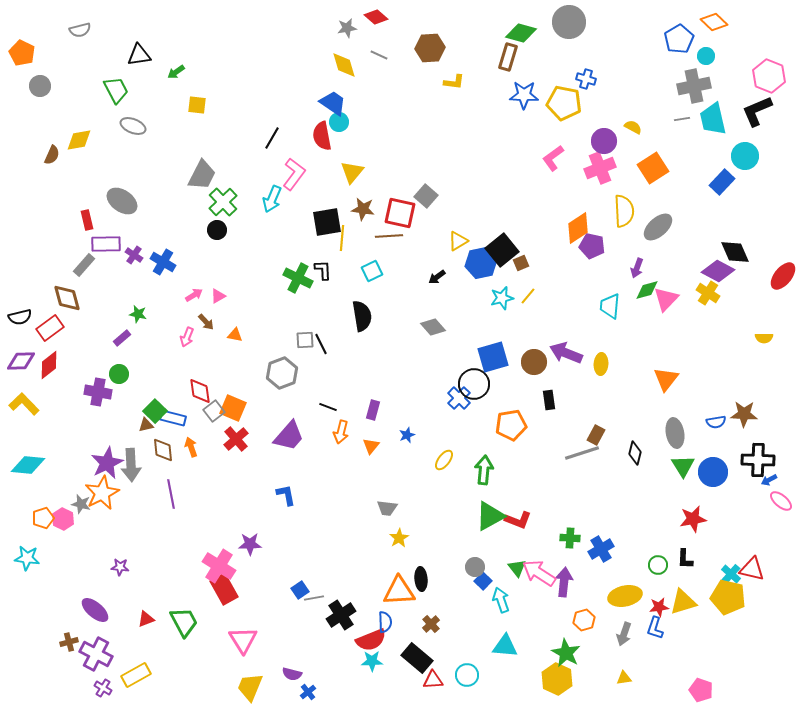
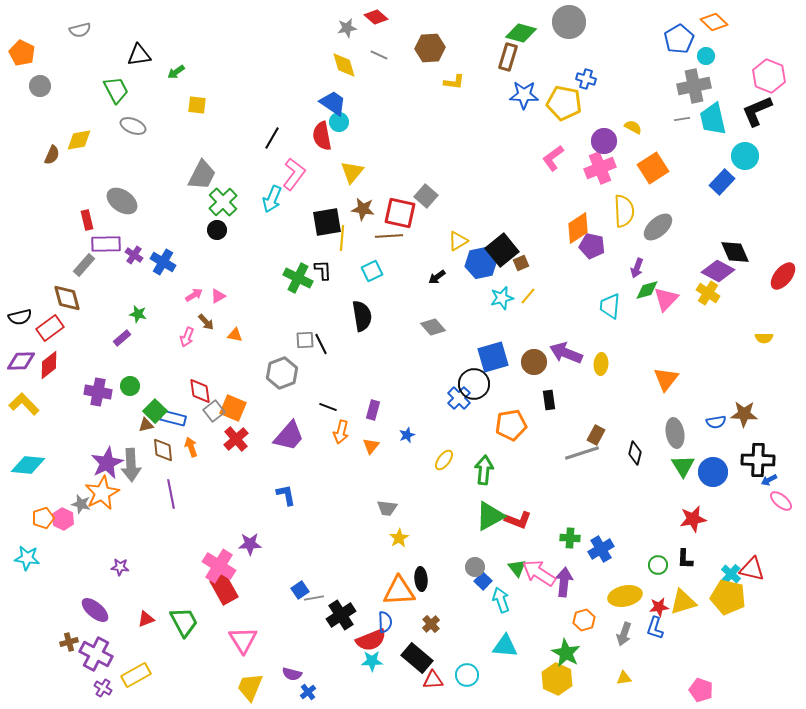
green circle at (119, 374): moved 11 px right, 12 px down
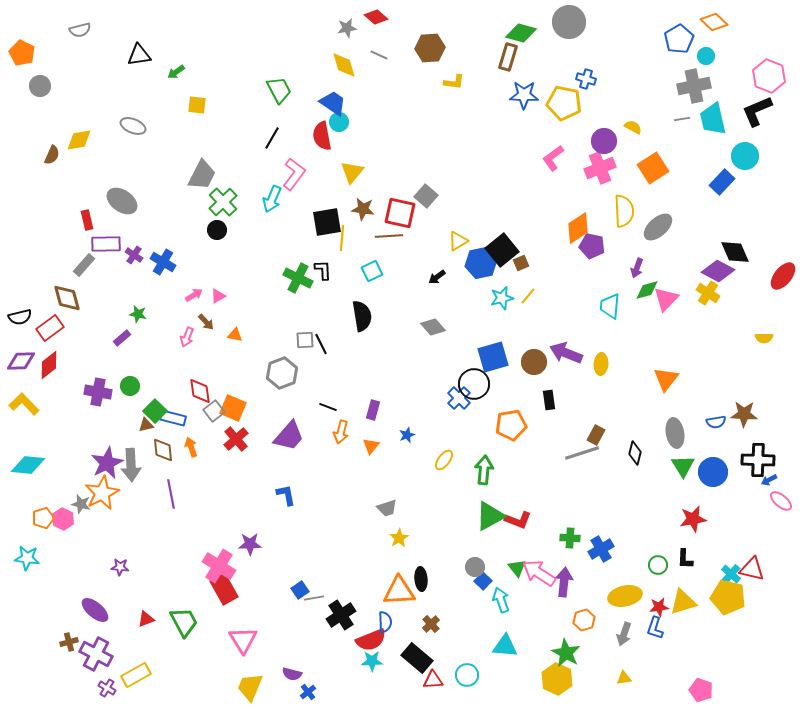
green trapezoid at (116, 90): moved 163 px right
gray trapezoid at (387, 508): rotated 25 degrees counterclockwise
purple cross at (103, 688): moved 4 px right
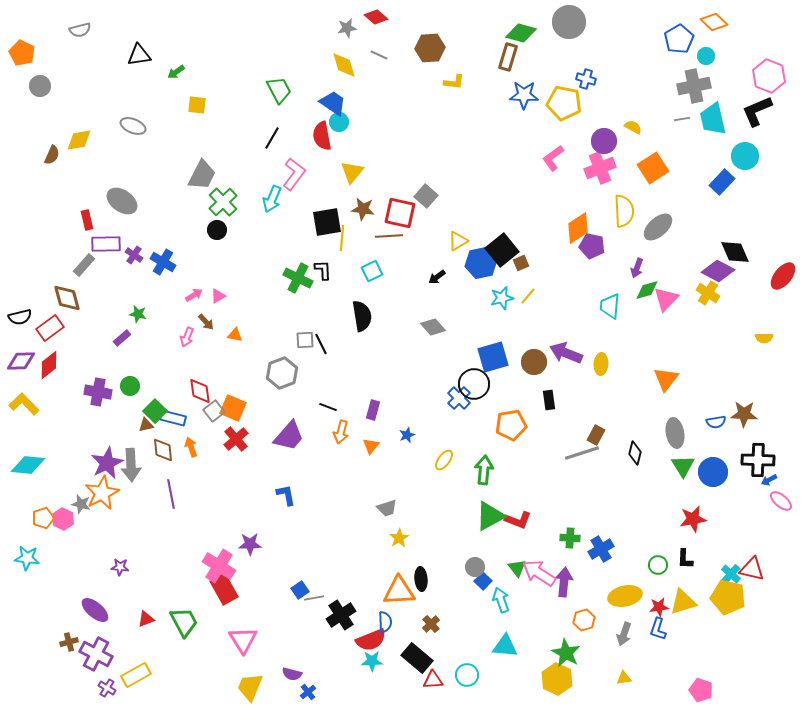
blue L-shape at (655, 628): moved 3 px right, 1 px down
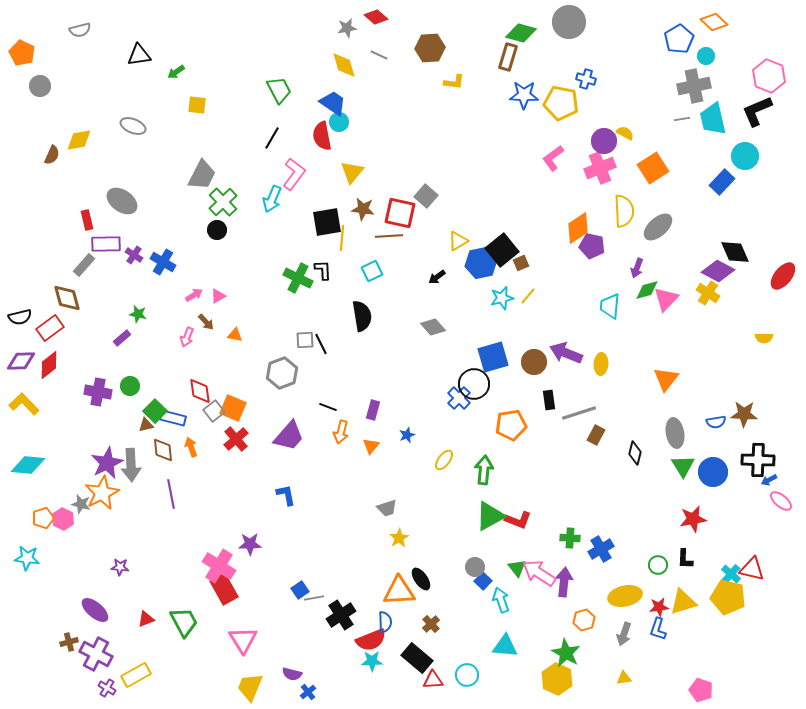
yellow pentagon at (564, 103): moved 3 px left
yellow semicircle at (633, 127): moved 8 px left, 6 px down
gray line at (582, 453): moved 3 px left, 40 px up
black ellipse at (421, 579): rotated 30 degrees counterclockwise
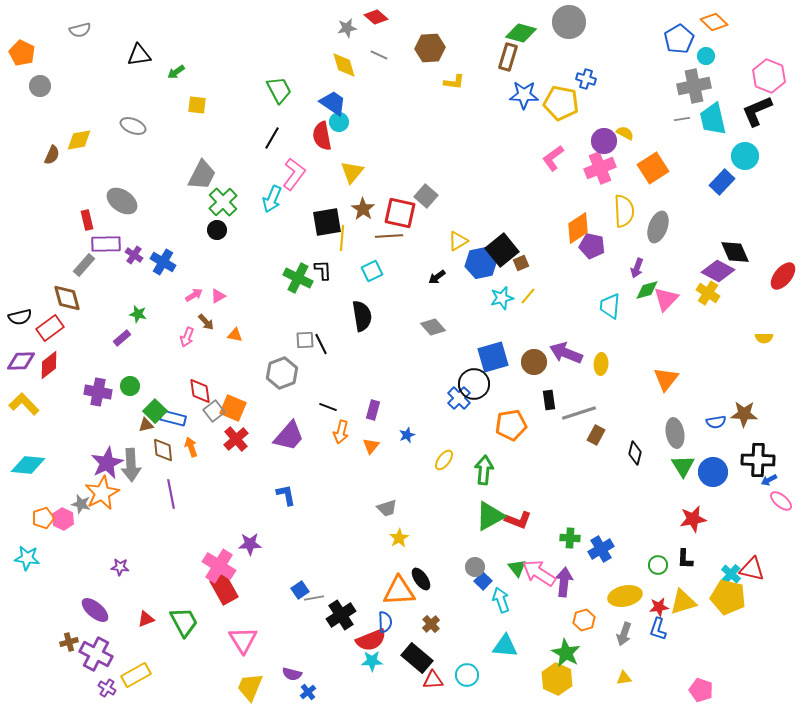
brown star at (363, 209): rotated 25 degrees clockwise
gray ellipse at (658, 227): rotated 28 degrees counterclockwise
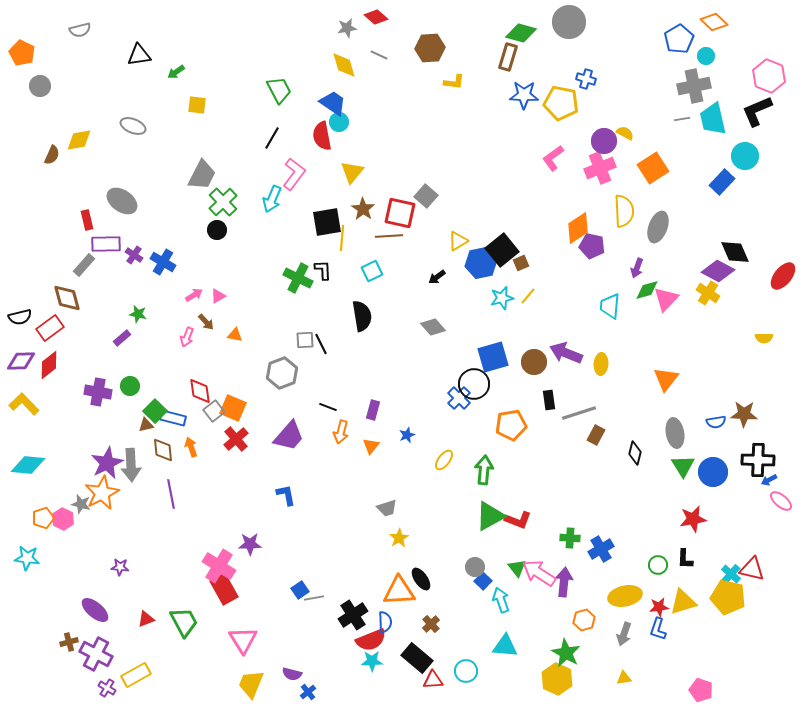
black cross at (341, 615): moved 12 px right
cyan circle at (467, 675): moved 1 px left, 4 px up
yellow trapezoid at (250, 687): moved 1 px right, 3 px up
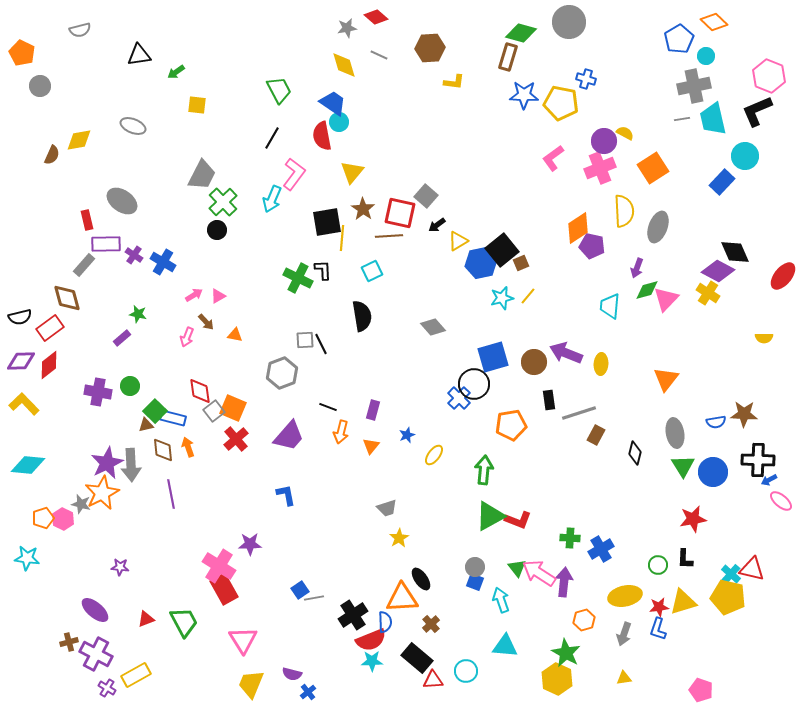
black arrow at (437, 277): moved 52 px up
orange arrow at (191, 447): moved 3 px left
yellow ellipse at (444, 460): moved 10 px left, 5 px up
blue square at (483, 581): moved 8 px left, 1 px down; rotated 24 degrees counterclockwise
orange triangle at (399, 591): moved 3 px right, 7 px down
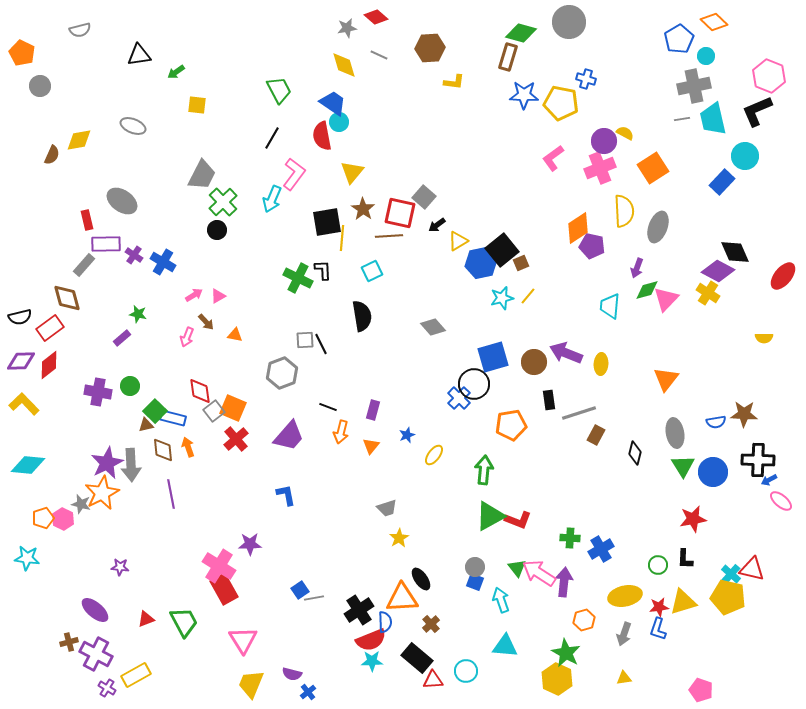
gray square at (426, 196): moved 2 px left, 1 px down
black cross at (353, 615): moved 6 px right, 5 px up
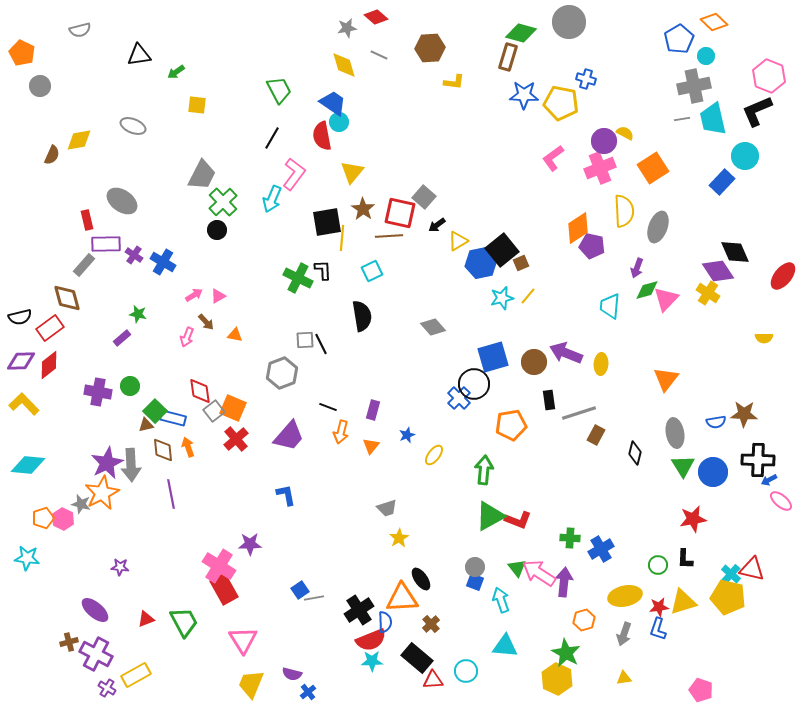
purple diamond at (718, 271): rotated 28 degrees clockwise
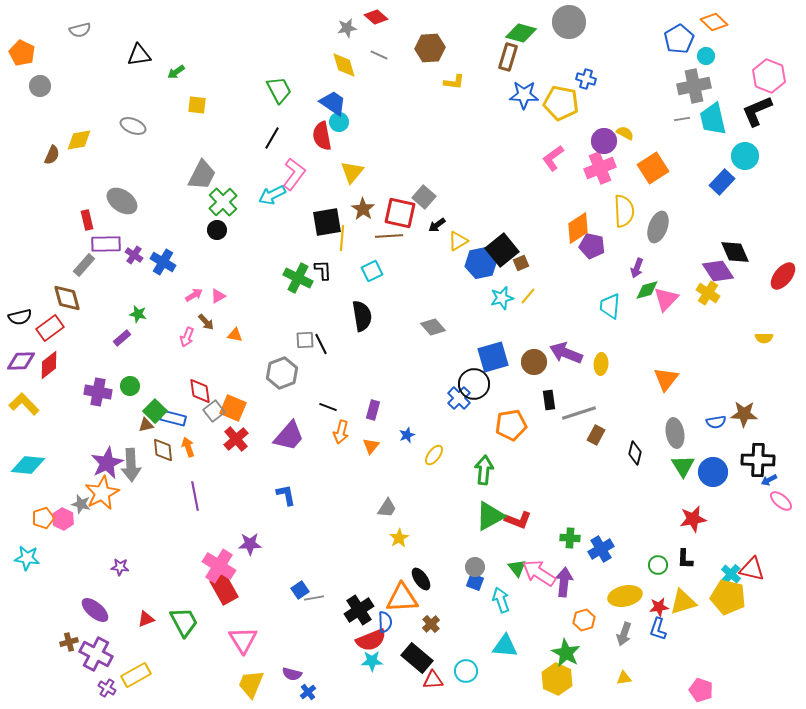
cyan arrow at (272, 199): moved 4 px up; rotated 40 degrees clockwise
purple line at (171, 494): moved 24 px right, 2 px down
gray trapezoid at (387, 508): rotated 40 degrees counterclockwise
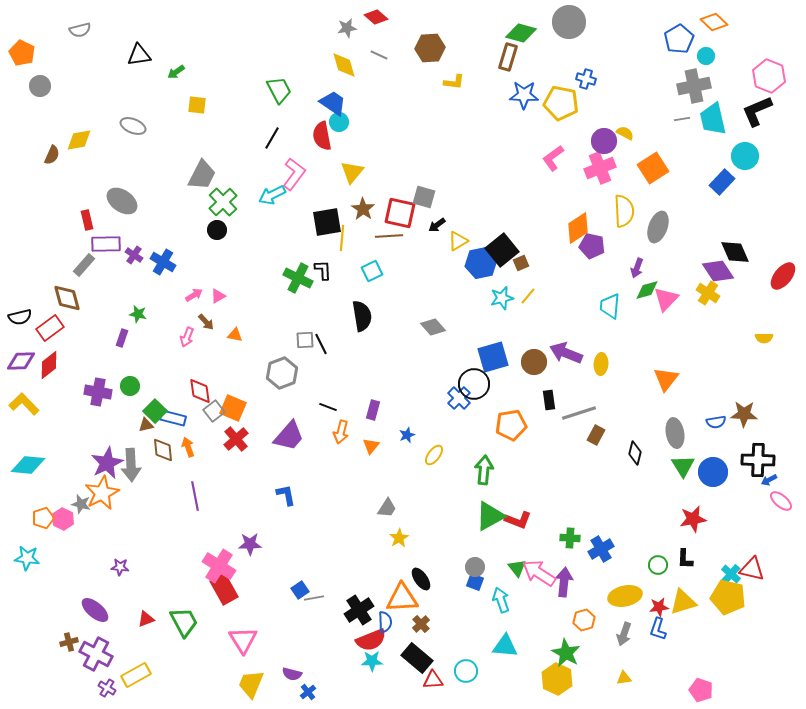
gray square at (424, 197): rotated 25 degrees counterclockwise
purple rectangle at (122, 338): rotated 30 degrees counterclockwise
brown cross at (431, 624): moved 10 px left
